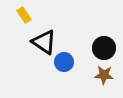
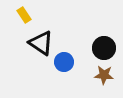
black triangle: moved 3 px left, 1 px down
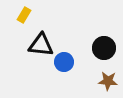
yellow rectangle: rotated 63 degrees clockwise
black triangle: moved 2 px down; rotated 28 degrees counterclockwise
brown star: moved 4 px right, 6 px down
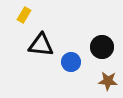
black circle: moved 2 px left, 1 px up
blue circle: moved 7 px right
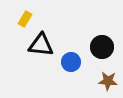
yellow rectangle: moved 1 px right, 4 px down
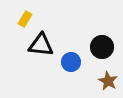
brown star: rotated 24 degrees clockwise
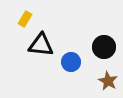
black circle: moved 2 px right
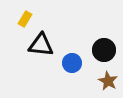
black circle: moved 3 px down
blue circle: moved 1 px right, 1 px down
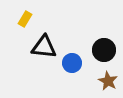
black triangle: moved 3 px right, 2 px down
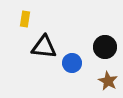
yellow rectangle: rotated 21 degrees counterclockwise
black circle: moved 1 px right, 3 px up
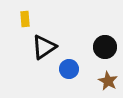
yellow rectangle: rotated 14 degrees counterclockwise
black triangle: rotated 40 degrees counterclockwise
blue circle: moved 3 px left, 6 px down
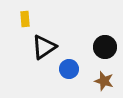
brown star: moved 4 px left; rotated 12 degrees counterclockwise
